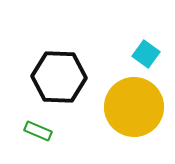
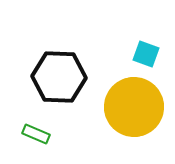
cyan square: rotated 16 degrees counterclockwise
green rectangle: moved 2 px left, 3 px down
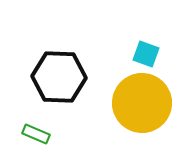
yellow circle: moved 8 px right, 4 px up
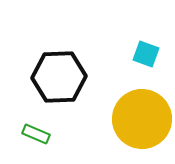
black hexagon: rotated 4 degrees counterclockwise
yellow circle: moved 16 px down
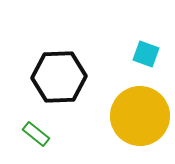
yellow circle: moved 2 px left, 3 px up
green rectangle: rotated 16 degrees clockwise
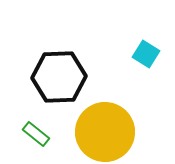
cyan square: rotated 12 degrees clockwise
yellow circle: moved 35 px left, 16 px down
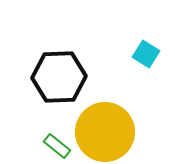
green rectangle: moved 21 px right, 12 px down
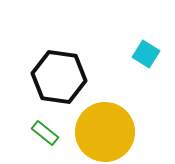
black hexagon: rotated 10 degrees clockwise
green rectangle: moved 12 px left, 13 px up
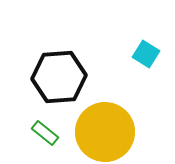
black hexagon: rotated 12 degrees counterclockwise
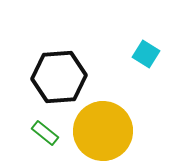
yellow circle: moved 2 px left, 1 px up
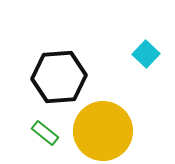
cyan square: rotated 12 degrees clockwise
